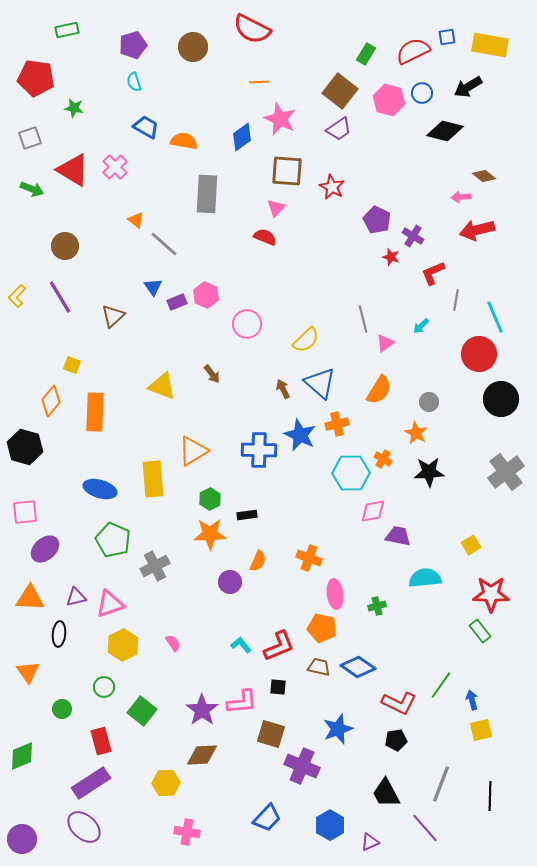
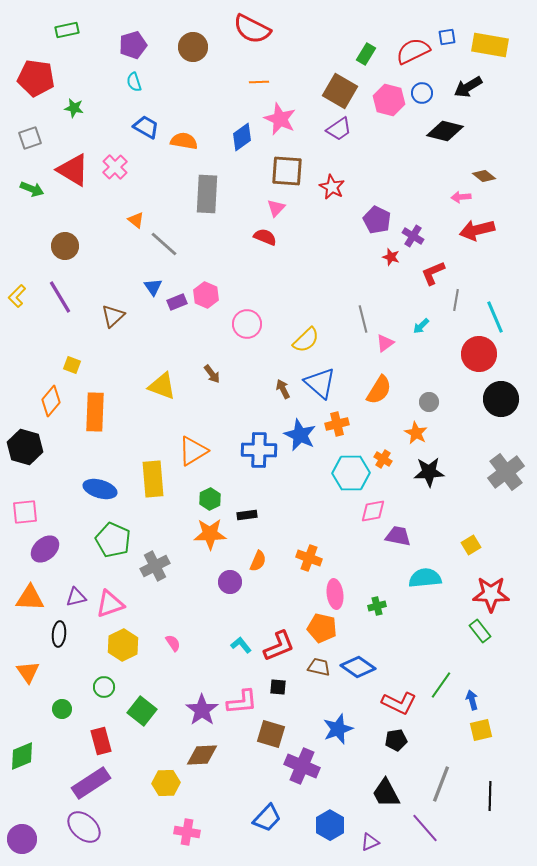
brown square at (340, 91): rotated 8 degrees counterclockwise
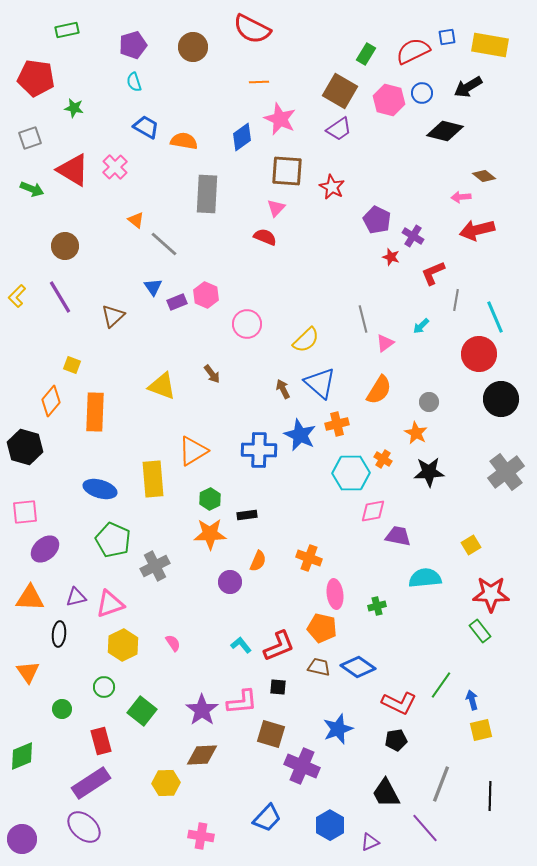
pink cross at (187, 832): moved 14 px right, 4 px down
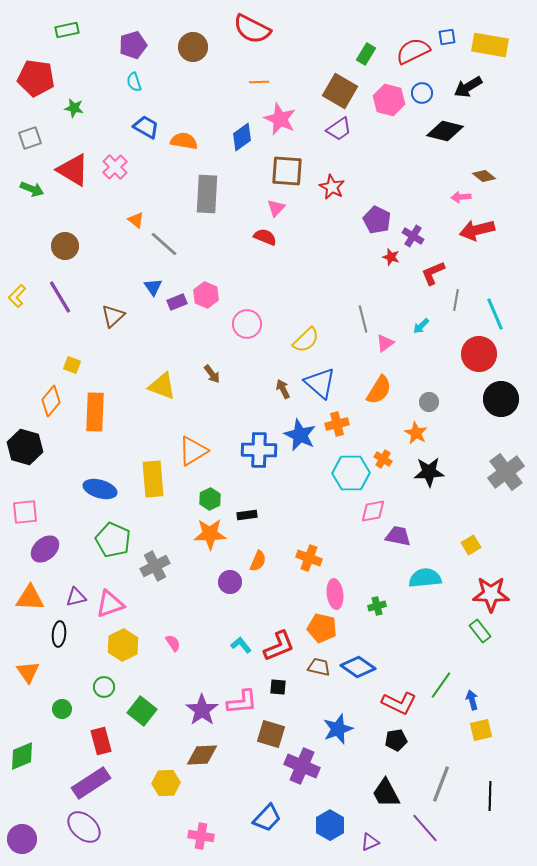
cyan line at (495, 317): moved 3 px up
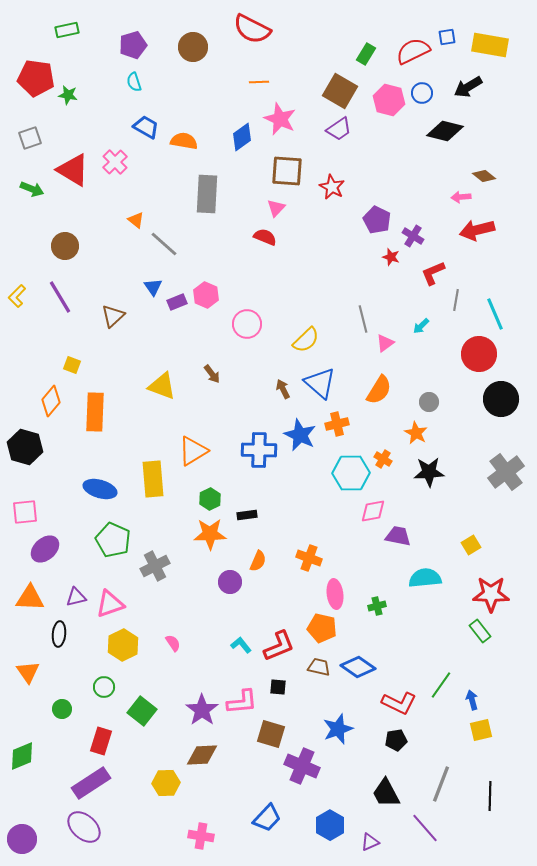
green star at (74, 108): moved 6 px left, 13 px up
pink cross at (115, 167): moved 5 px up
red rectangle at (101, 741): rotated 32 degrees clockwise
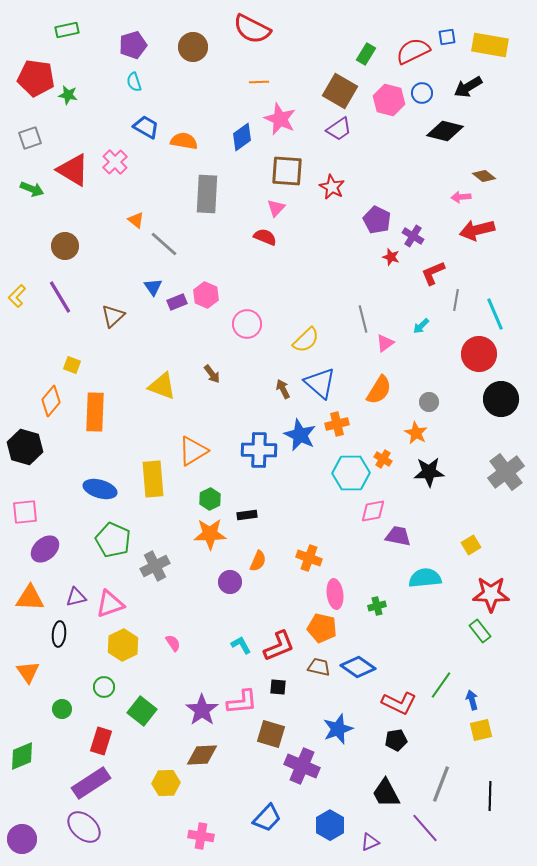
cyan L-shape at (241, 645): rotated 10 degrees clockwise
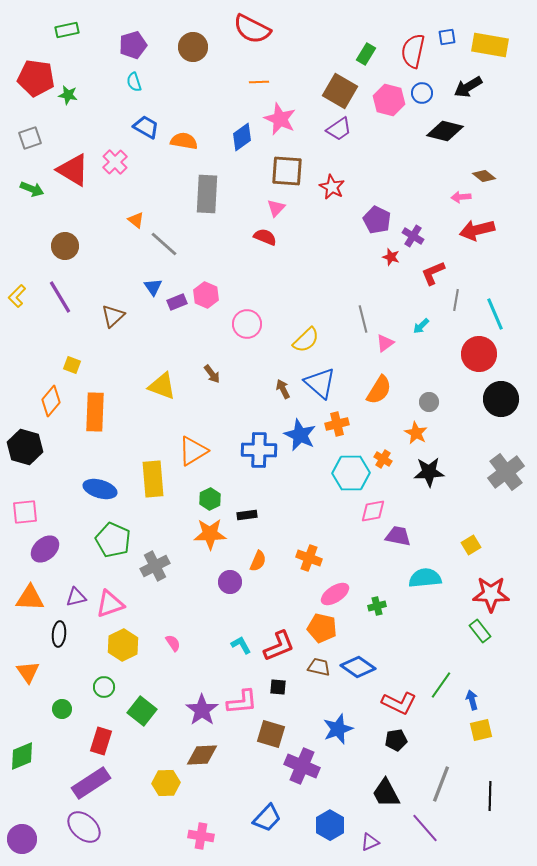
red semicircle at (413, 51): rotated 52 degrees counterclockwise
pink ellipse at (335, 594): rotated 64 degrees clockwise
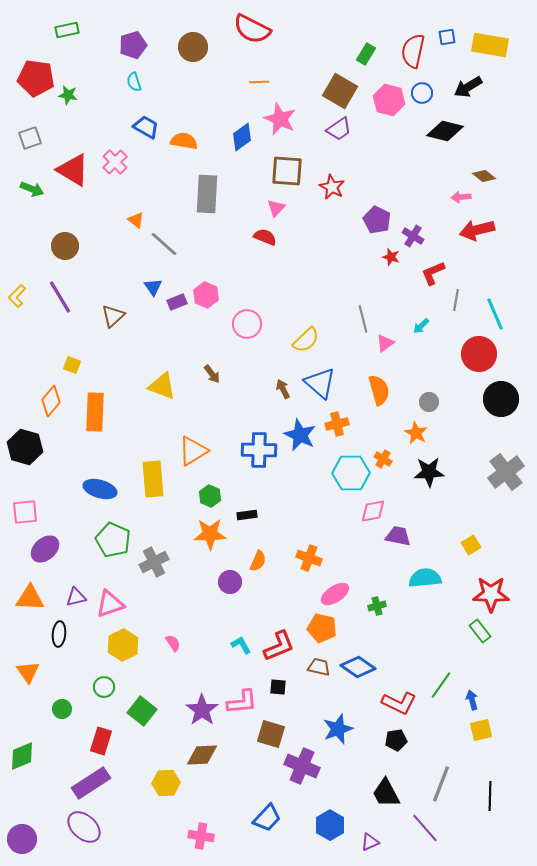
orange semicircle at (379, 390): rotated 48 degrees counterclockwise
green hexagon at (210, 499): moved 3 px up; rotated 10 degrees counterclockwise
gray cross at (155, 566): moved 1 px left, 4 px up
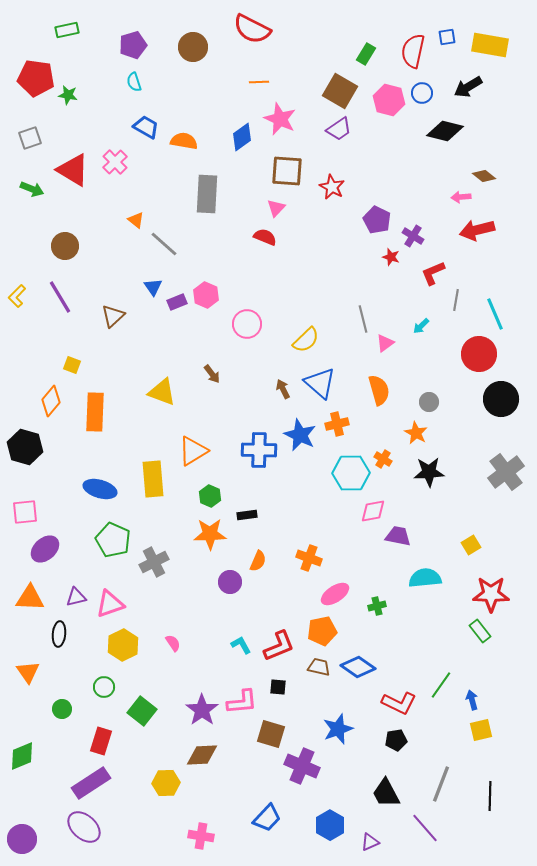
yellow triangle at (162, 386): moved 6 px down
orange pentagon at (322, 628): moved 3 px down; rotated 24 degrees counterclockwise
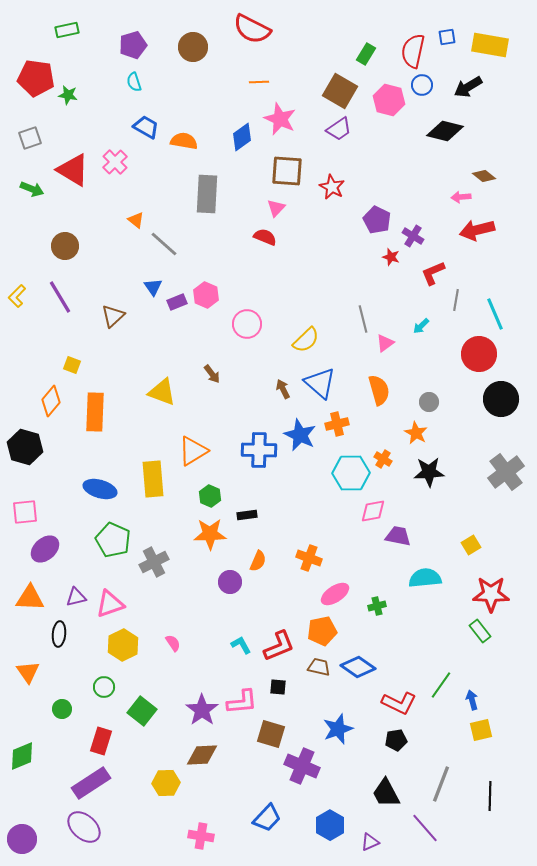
blue circle at (422, 93): moved 8 px up
